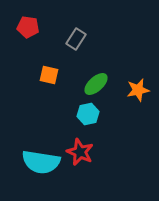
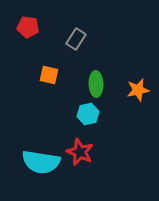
green ellipse: rotated 50 degrees counterclockwise
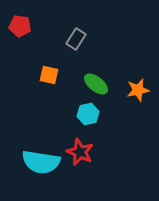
red pentagon: moved 8 px left, 1 px up
green ellipse: rotated 50 degrees counterclockwise
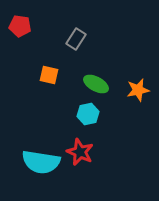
green ellipse: rotated 10 degrees counterclockwise
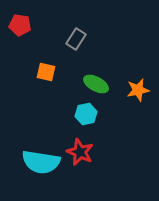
red pentagon: moved 1 px up
orange square: moved 3 px left, 3 px up
cyan hexagon: moved 2 px left
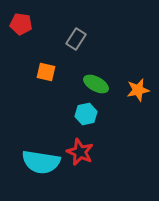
red pentagon: moved 1 px right, 1 px up
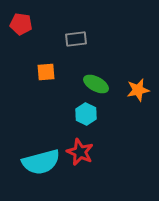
gray rectangle: rotated 50 degrees clockwise
orange square: rotated 18 degrees counterclockwise
cyan hexagon: rotated 20 degrees counterclockwise
cyan semicircle: rotated 24 degrees counterclockwise
